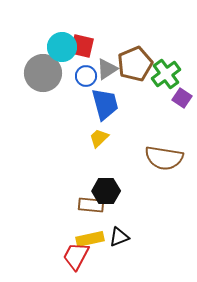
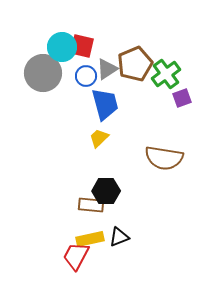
purple square: rotated 36 degrees clockwise
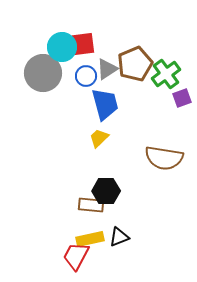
red square: moved 1 px right, 2 px up; rotated 20 degrees counterclockwise
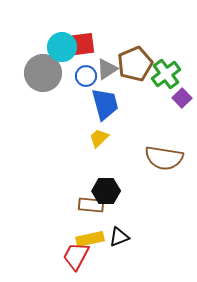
purple square: rotated 24 degrees counterclockwise
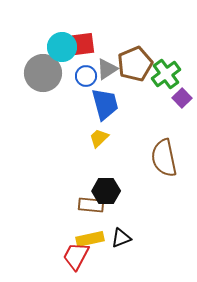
brown semicircle: rotated 69 degrees clockwise
black triangle: moved 2 px right, 1 px down
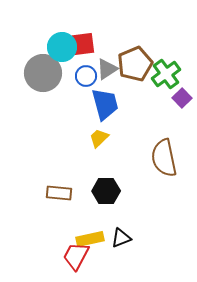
brown rectangle: moved 32 px left, 12 px up
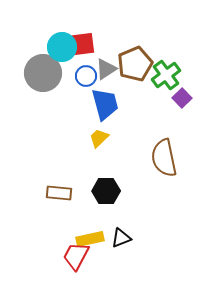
gray triangle: moved 1 px left
green cross: moved 1 px down
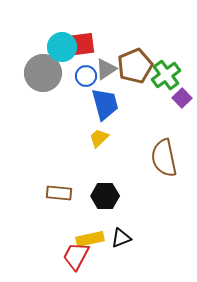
brown pentagon: moved 2 px down
black hexagon: moved 1 px left, 5 px down
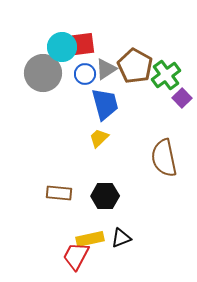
brown pentagon: rotated 20 degrees counterclockwise
blue circle: moved 1 px left, 2 px up
